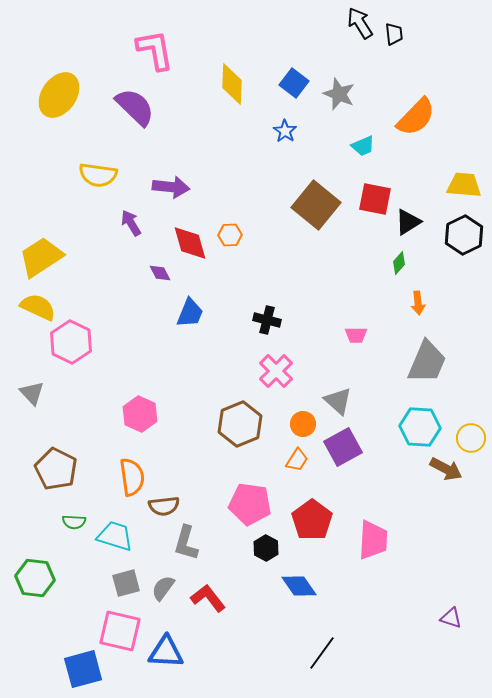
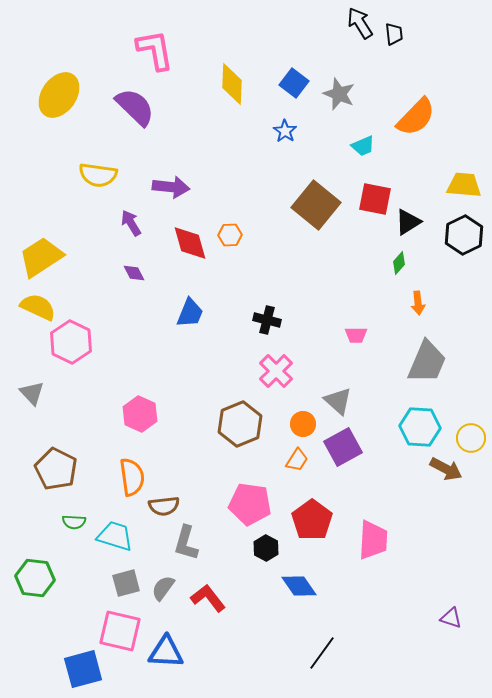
purple diamond at (160, 273): moved 26 px left
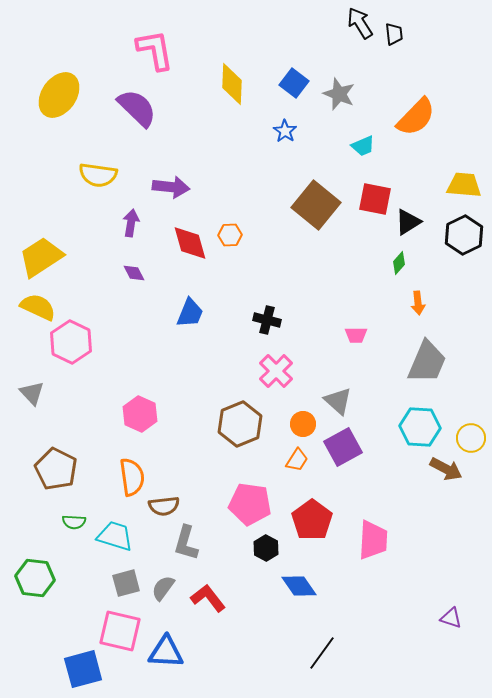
purple semicircle at (135, 107): moved 2 px right, 1 px down
purple arrow at (131, 223): rotated 40 degrees clockwise
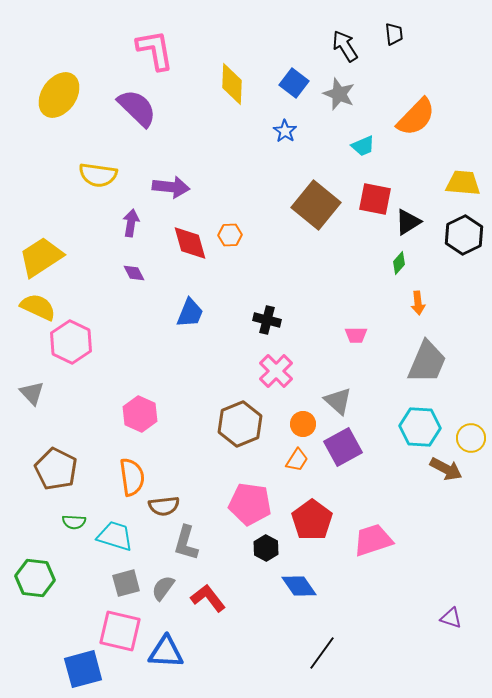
black arrow at (360, 23): moved 15 px left, 23 px down
yellow trapezoid at (464, 185): moved 1 px left, 2 px up
pink trapezoid at (373, 540): rotated 111 degrees counterclockwise
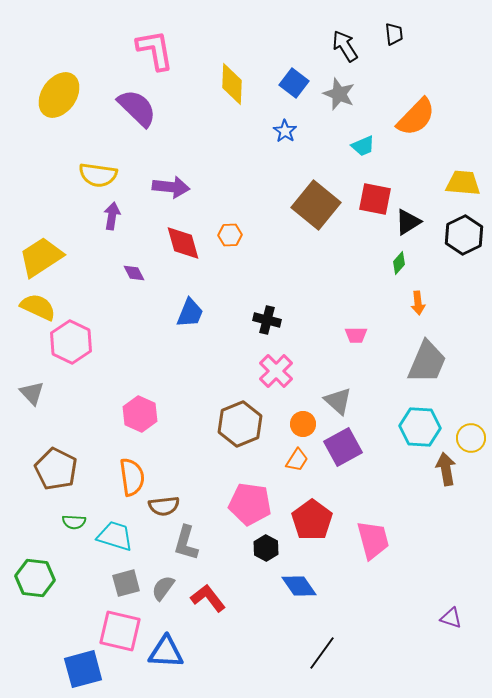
purple arrow at (131, 223): moved 19 px left, 7 px up
red diamond at (190, 243): moved 7 px left
brown arrow at (446, 469): rotated 128 degrees counterclockwise
pink trapezoid at (373, 540): rotated 93 degrees clockwise
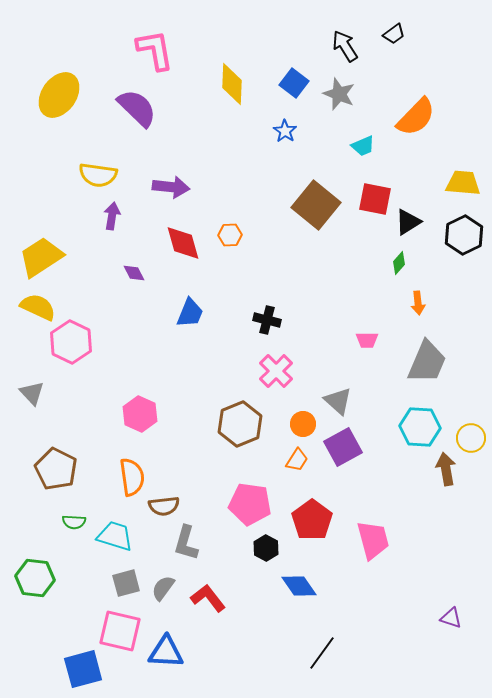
black trapezoid at (394, 34): rotated 60 degrees clockwise
pink trapezoid at (356, 335): moved 11 px right, 5 px down
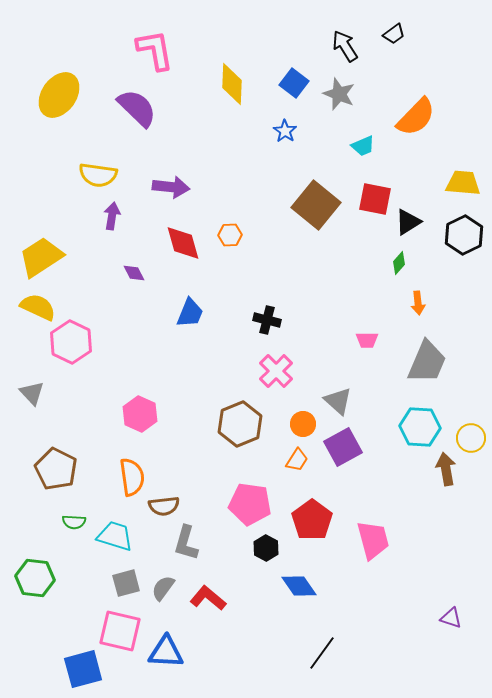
red L-shape at (208, 598): rotated 12 degrees counterclockwise
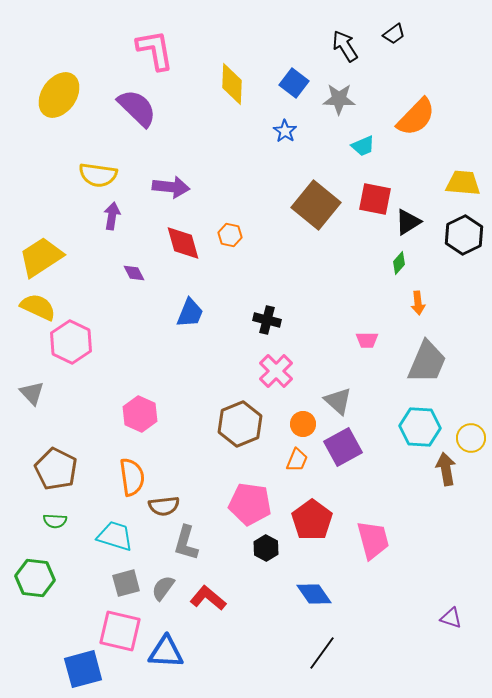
gray star at (339, 94): moved 5 px down; rotated 20 degrees counterclockwise
orange hexagon at (230, 235): rotated 15 degrees clockwise
orange trapezoid at (297, 460): rotated 10 degrees counterclockwise
green semicircle at (74, 522): moved 19 px left, 1 px up
blue diamond at (299, 586): moved 15 px right, 8 px down
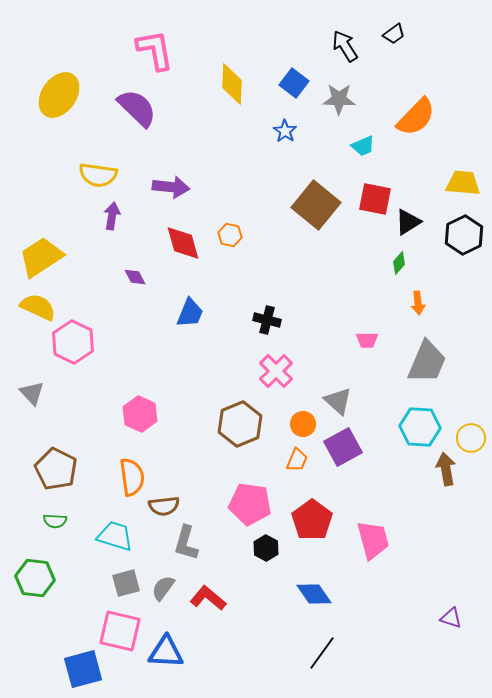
purple diamond at (134, 273): moved 1 px right, 4 px down
pink hexagon at (71, 342): moved 2 px right
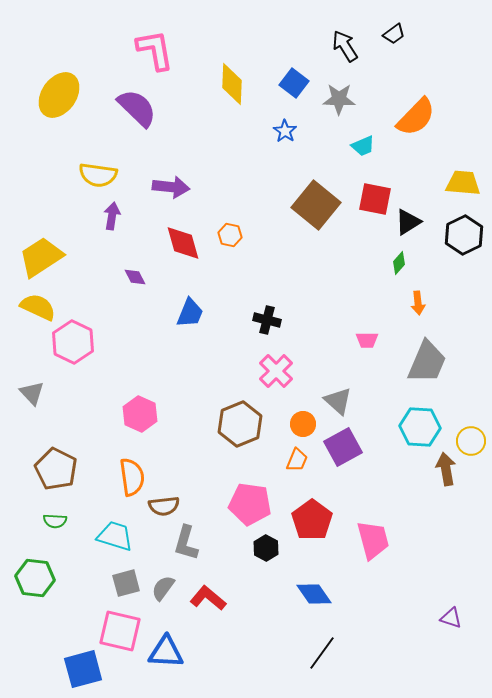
yellow circle at (471, 438): moved 3 px down
